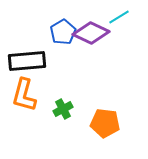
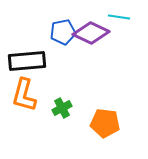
cyan line: rotated 40 degrees clockwise
blue pentagon: rotated 20 degrees clockwise
green cross: moved 1 px left, 1 px up
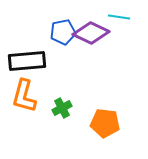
orange L-shape: moved 1 px down
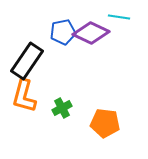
black rectangle: rotated 51 degrees counterclockwise
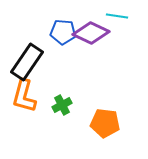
cyan line: moved 2 px left, 1 px up
blue pentagon: rotated 15 degrees clockwise
black rectangle: moved 1 px down
green cross: moved 3 px up
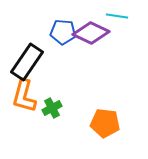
green cross: moved 10 px left, 3 px down
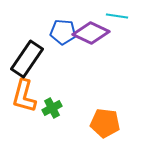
black rectangle: moved 3 px up
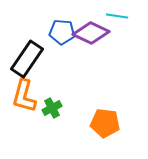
blue pentagon: moved 1 px left
